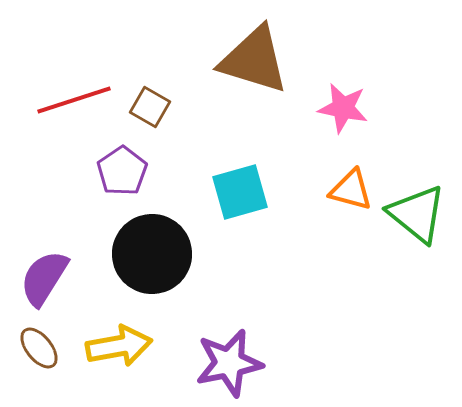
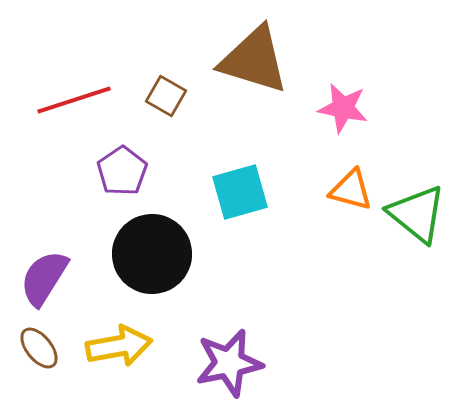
brown square: moved 16 px right, 11 px up
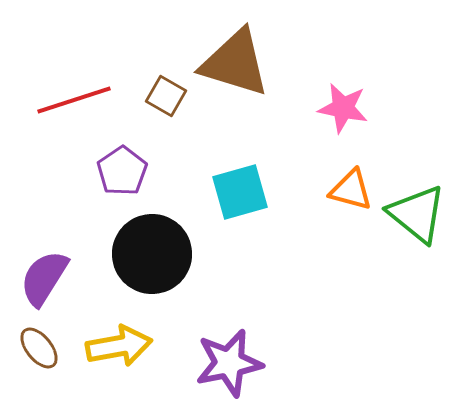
brown triangle: moved 19 px left, 3 px down
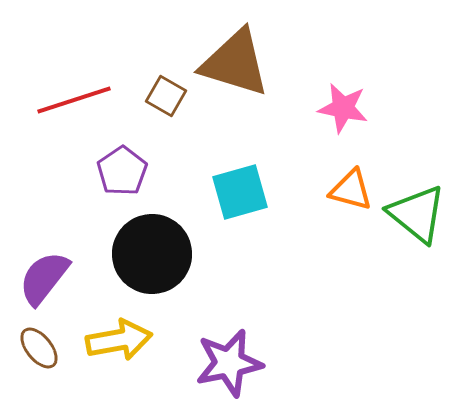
purple semicircle: rotated 6 degrees clockwise
yellow arrow: moved 6 px up
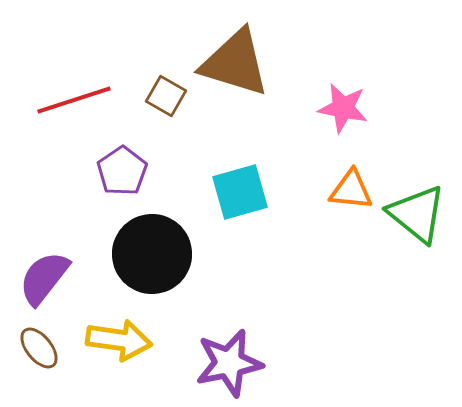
orange triangle: rotated 9 degrees counterclockwise
yellow arrow: rotated 18 degrees clockwise
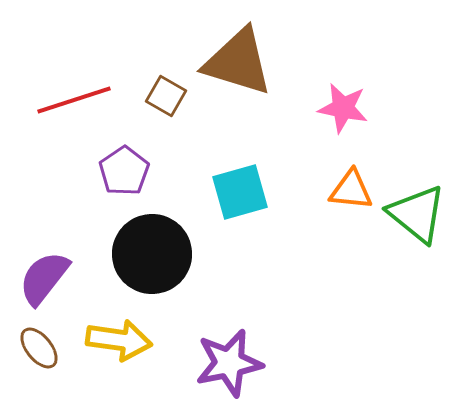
brown triangle: moved 3 px right, 1 px up
purple pentagon: moved 2 px right
